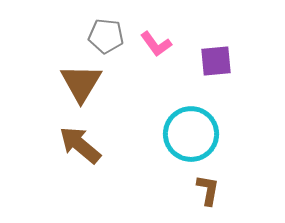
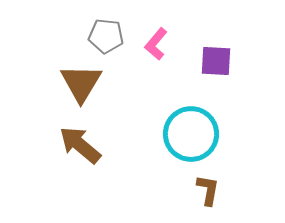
pink L-shape: rotated 76 degrees clockwise
purple square: rotated 8 degrees clockwise
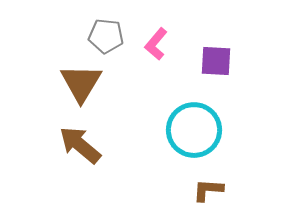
cyan circle: moved 3 px right, 4 px up
brown L-shape: rotated 96 degrees counterclockwise
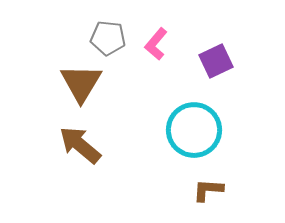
gray pentagon: moved 2 px right, 2 px down
purple square: rotated 28 degrees counterclockwise
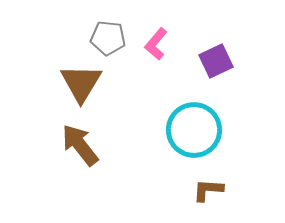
brown arrow: rotated 12 degrees clockwise
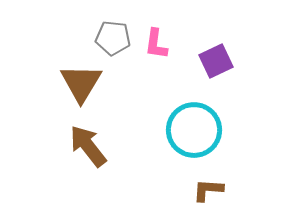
gray pentagon: moved 5 px right
pink L-shape: rotated 32 degrees counterclockwise
brown arrow: moved 8 px right, 1 px down
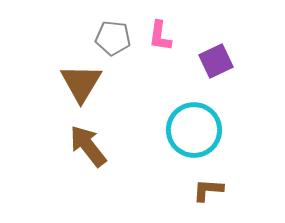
pink L-shape: moved 4 px right, 8 px up
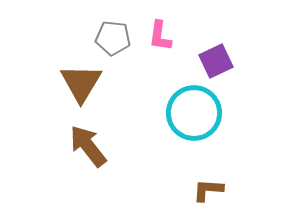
cyan circle: moved 17 px up
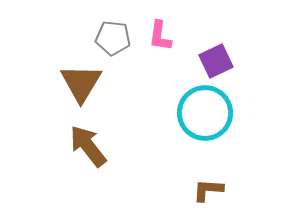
cyan circle: moved 11 px right
